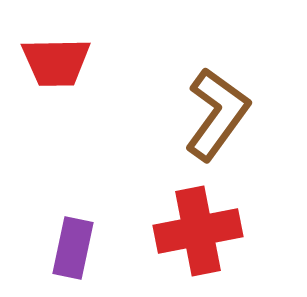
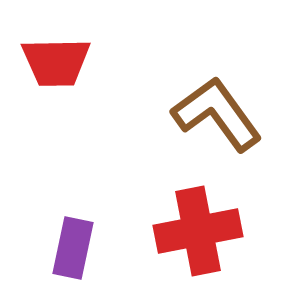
brown L-shape: rotated 72 degrees counterclockwise
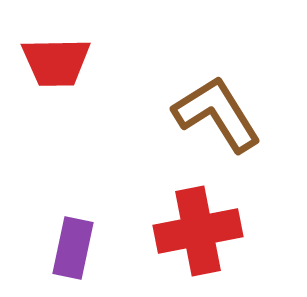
brown L-shape: rotated 4 degrees clockwise
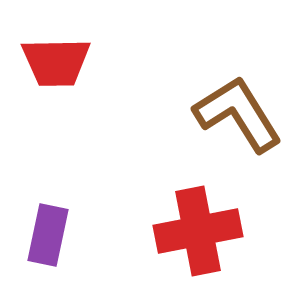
brown L-shape: moved 21 px right
purple rectangle: moved 25 px left, 13 px up
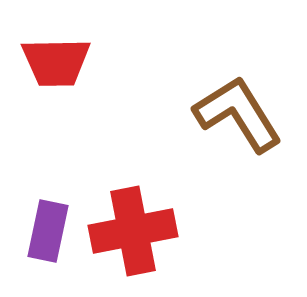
red cross: moved 65 px left
purple rectangle: moved 4 px up
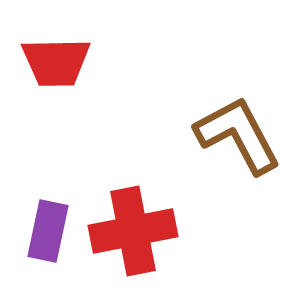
brown L-shape: moved 21 px down; rotated 4 degrees clockwise
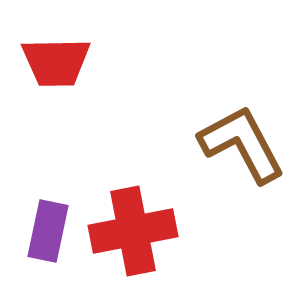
brown L-shape: moved 4 px right, 9 px down
